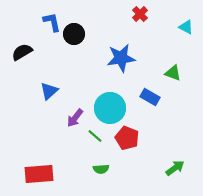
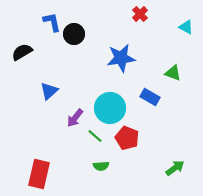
green semicircle: moved 3 px up
red rectangle: rotated 72 degrees counterclockwise
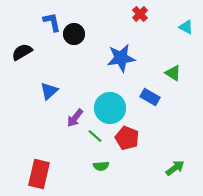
green triangle: rotated 12 degrees clockwise
